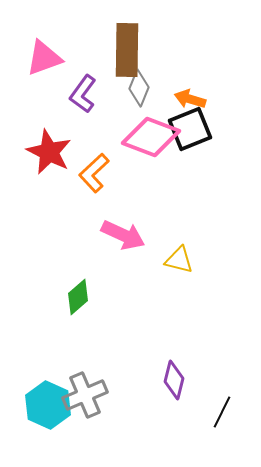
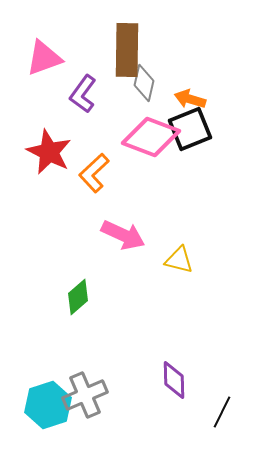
gray diamond: moved 5 px right, 5 px up; rotated 9 degrees counterclockwise
purple diamond: rotated 15 degrees counterclockwise
cyan hexagon: rotated 18 degrees clockwise
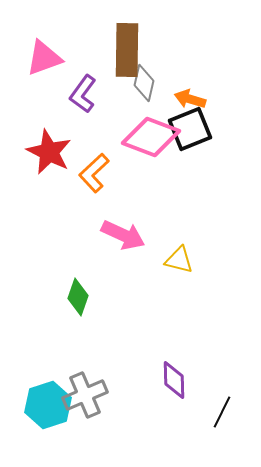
green diamond: rotated 30 degrees counterclockwise
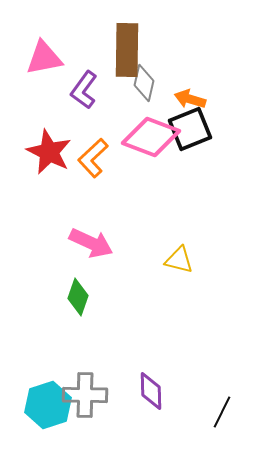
pink triangle: rotated 9 degrees clockwise
purple L-shape: moved 1 px right, 4 px up
orange L-shape: moved 1 px left, 15 px up
pink arrow: moved 32 px left, 8 px down
purple diamond: moved 23 px left, 11 px down
gray cross: rotated 24 degrees clockwise
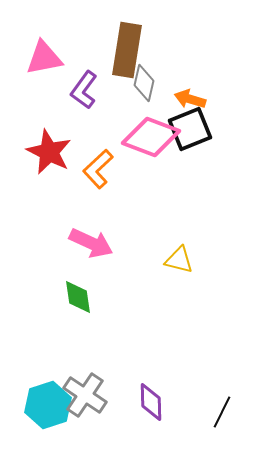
brown rectangle: rotated 8 degrees clockwise
orange L-shape: moved 5 px right, 11 px down
green diamond: rotated 27 degrees counterclockwise
purple diamond: moved 11 px down
gray cross: rotated 33 degrees clockwise
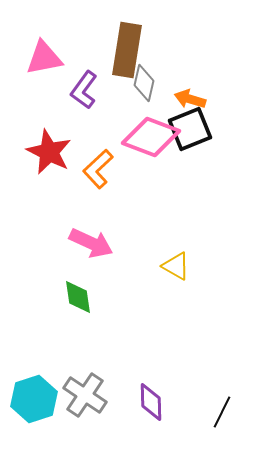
yellow triangle: moved 3 px left, 6 px down; rotated 16 degrees clockwise
cyan hexagon: moved 14 px left, 6 px up
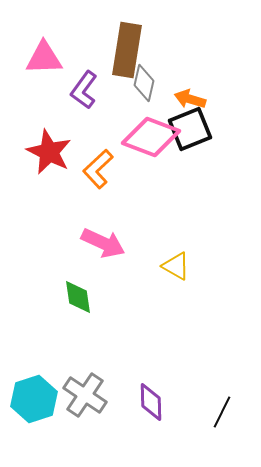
pink triangle: rotated 9 degrees clockwise
pink arrow: moved 12 px right
